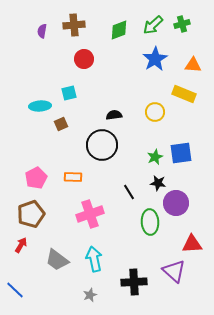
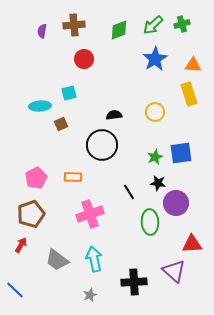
yellow rectangle: moved 5 px right; rotated 50 degrees clockwise
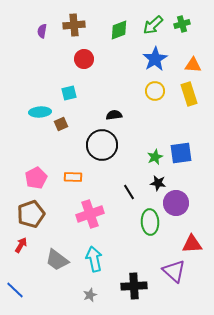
cyan ellipse: moved 6 px down
yellow circle: moved 21 px up
black cross: moved 4 px down
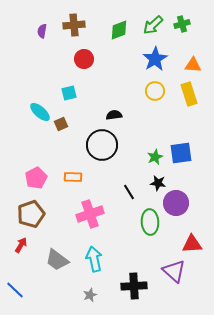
cyan ellipse: rotated 45 degrees clockwise
